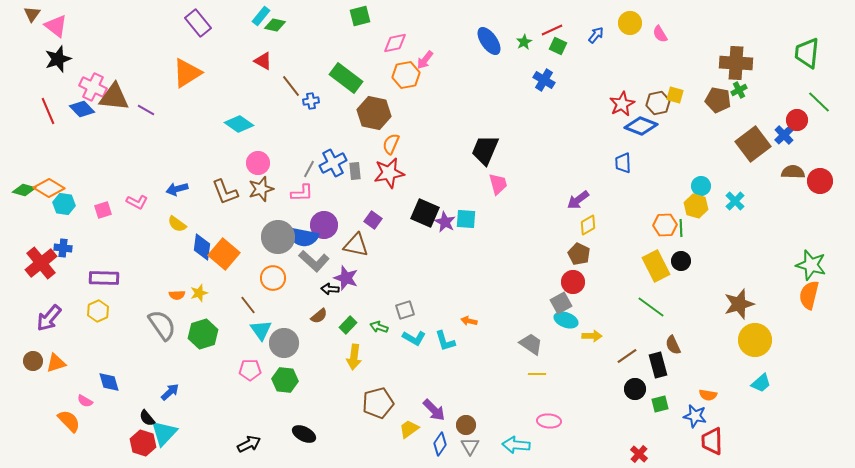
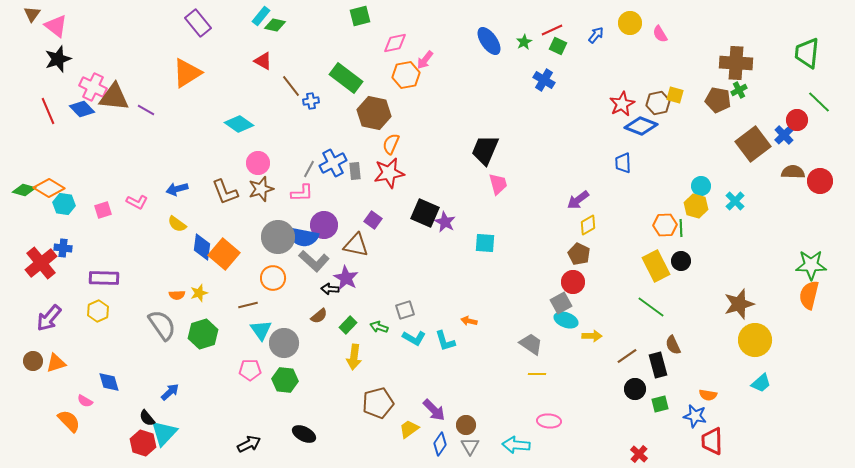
cyan square at (466, 219): moved 19 px right, 24 px down
green star at (811, 265): rotated 16 degrees counterclockwise
purple star at (346, 278): rotated 10 degrees clockwise
brown line at (248, 305): rotated 66 degrees counterclockwise
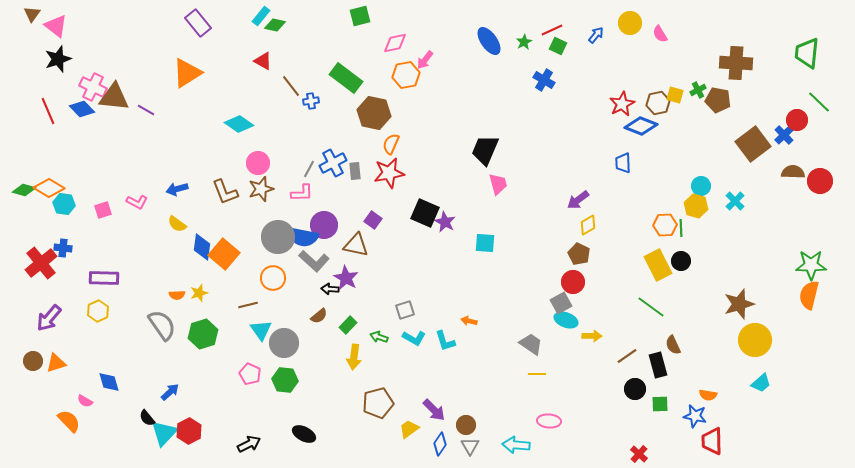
green cross at (739, 90): moved 41 px left
yellow rectangle at (656, 266): moved 2 px right, 1 px up
green arrow at (379, 327): moved 10 px down
pink pentagon at (250, 370): moved 4 px down; rotated 25 degrees clockwise
green square at (660, 404): rotated 12 degrees clockwise
red hexagon at (143, 443): moved 46 px right, 12 px up; rotated 15 degrees clockwise
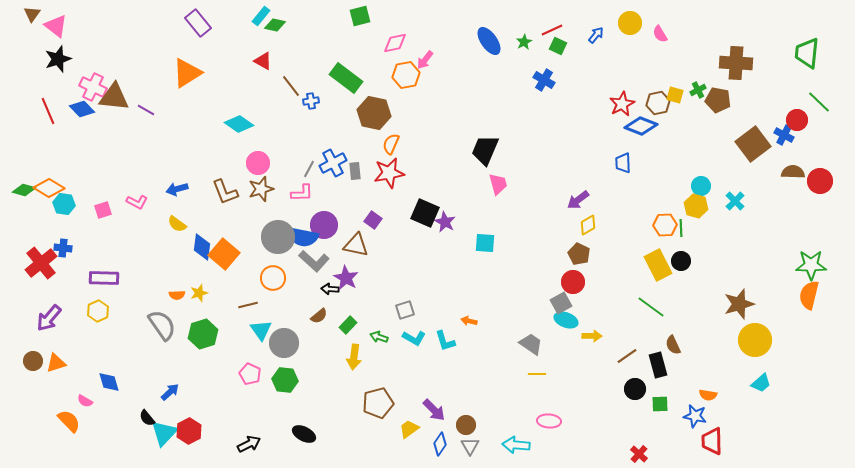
blue cross at (784, 135): rotated 18 degrees counterclockwise
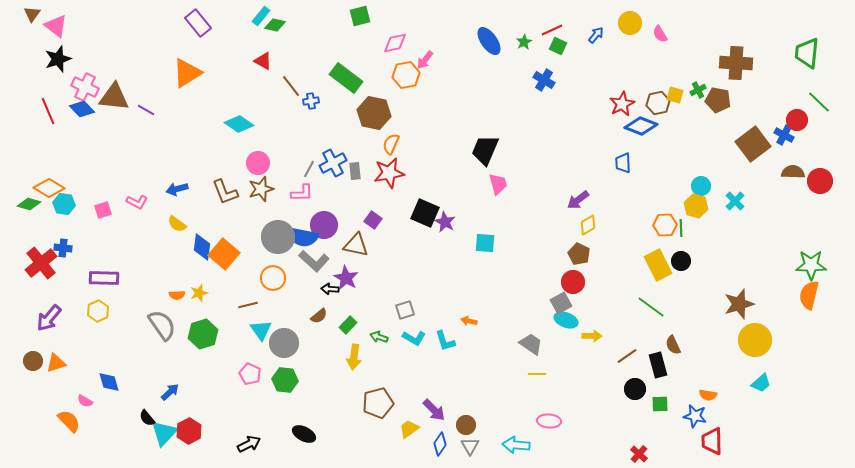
pink cross at (93, 87): moved 8 px left
green diamond at (24, 190): moved 5 px right, 14 px down
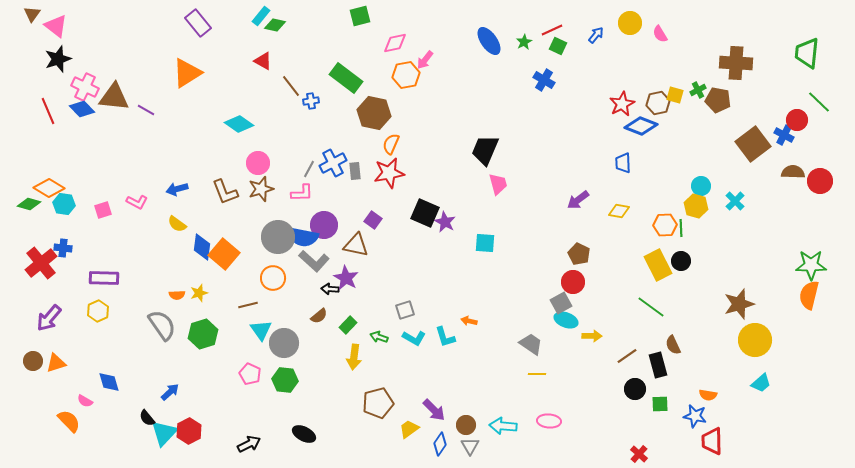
yellow diamond at (588, 225): moved 31 px right, 14 px up; rotated 40 degrees clockwise
cyan L-shape at (445, 341): moved 4 px up
cyan arrow at (516, 445): moved 13 px left, 19 px up
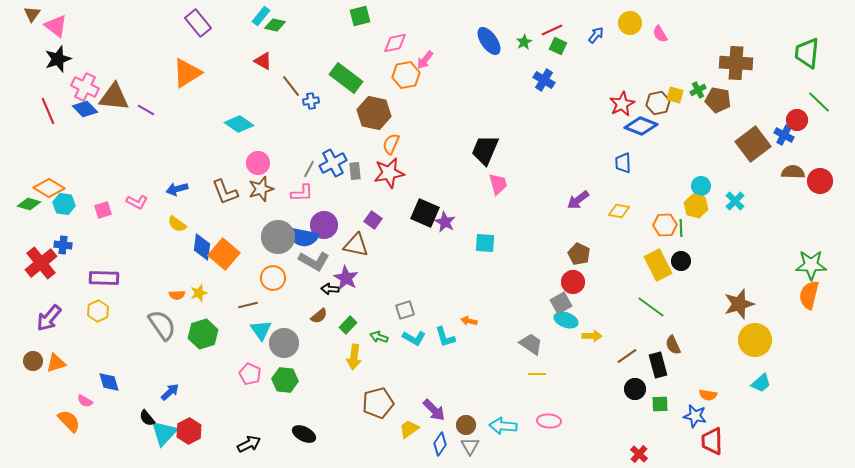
blue diamond at (82, 109): moved 3 px right
blue cross at (63, 248): moved 3 px up
gray L-shape at (314, 261): rotated 12 degrees counterclockwise
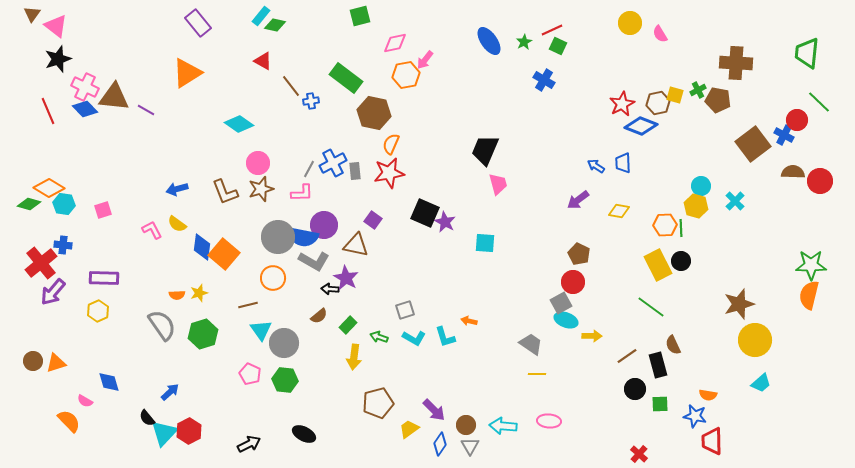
blue arrow at (596, 35): moved 131 px down; rotated 96 degrees counterclockwise
pink L-shape at (137, 202): moved 15 px right, 28 px down; rotated 145 degrees counterclockwise
purple arrow at (49, 318): moved 4 px right, 26 px up
